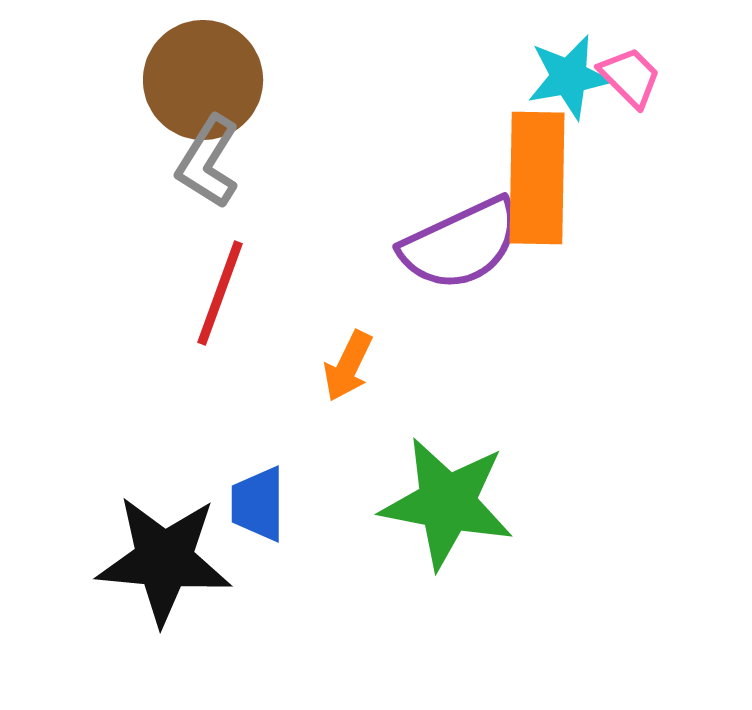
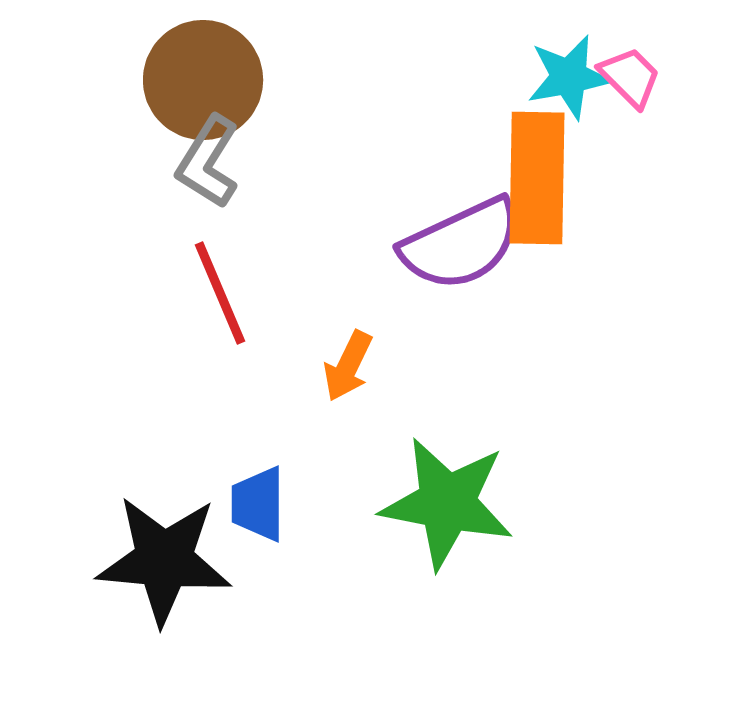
red line: rotated 43 degrees counterclockwise
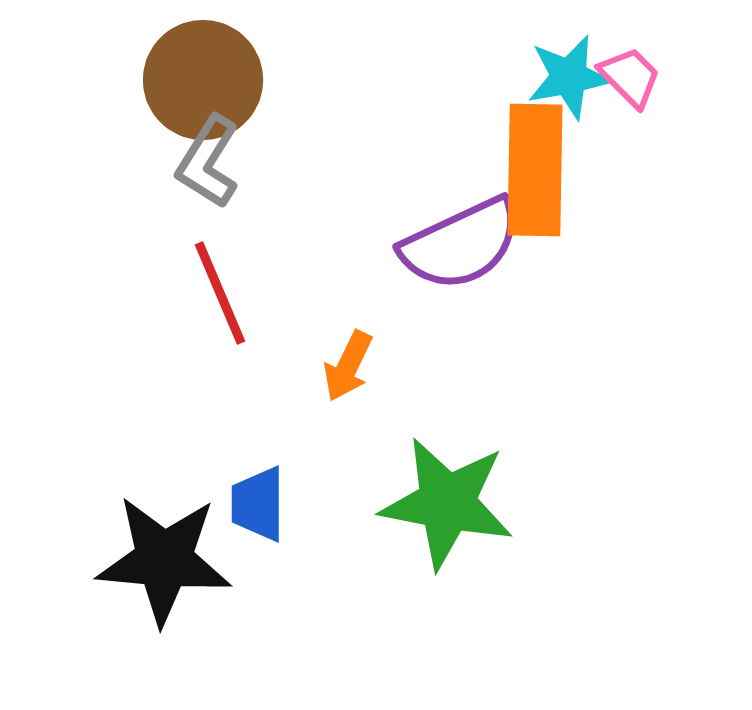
orange rectangle: moved 2 px left, 8 px up
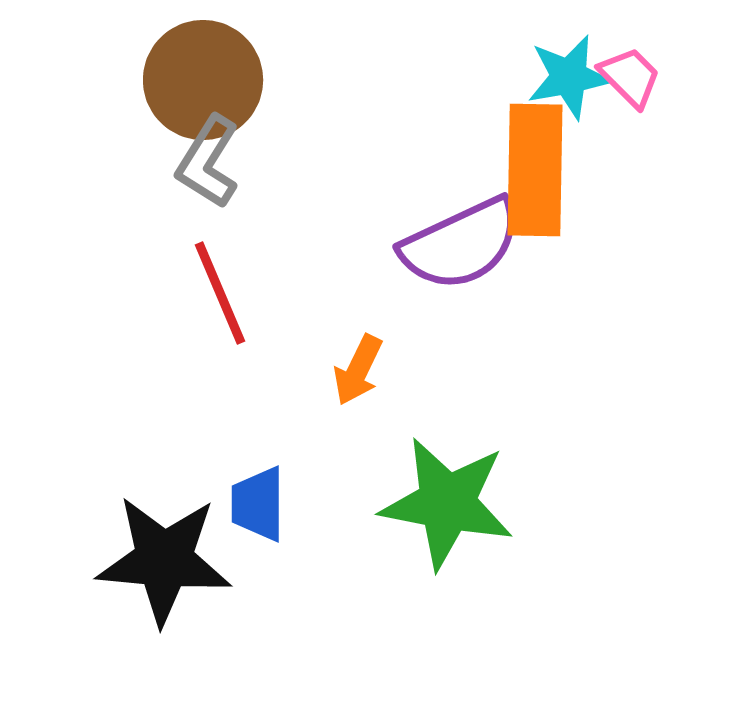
orange arrow: moved 10 px right, 4 px down
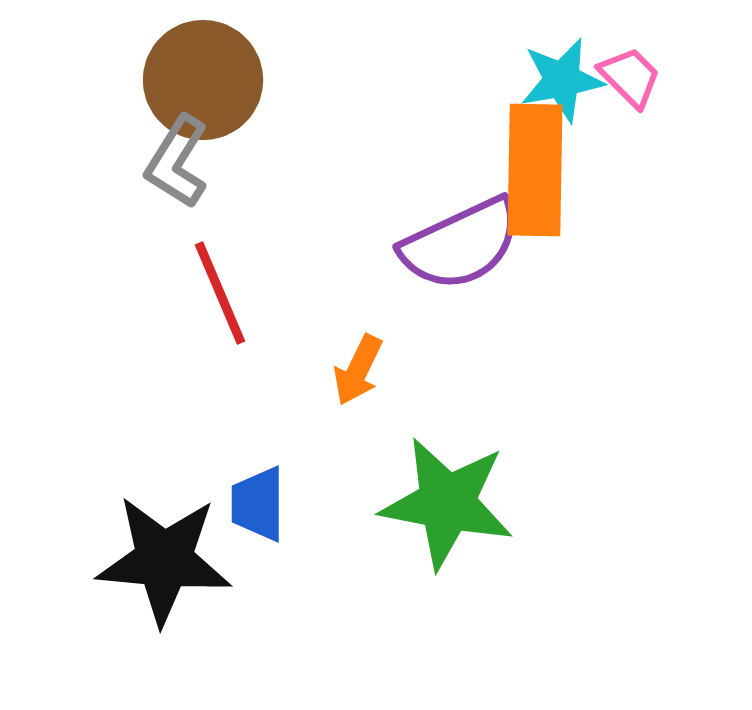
cyan star: moved 7 px left, 3 px down
gray L-shape: moved 31 px left
